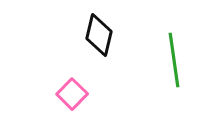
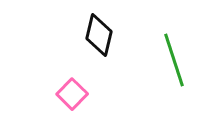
green line: rotated 10 degrees counterclockwise
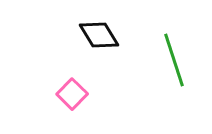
black diamond: rotated 45 degrees counterclockwise
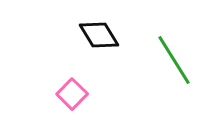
green line: rotated 14 degrees counterclockwise
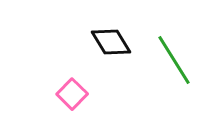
black diamond: moved 12 px right, 7 px down
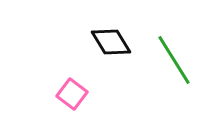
pink square: rotated 8 degrees counterclockwise
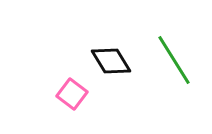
black diamond: moved 19 px down
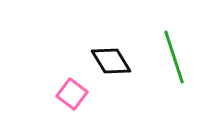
green line: moved 3 px up; rotated 14 degrees clockwise
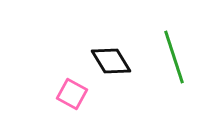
pink square: rotated 8 degrees counterclockwise
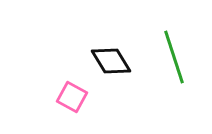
pink square: moved 3 px down
